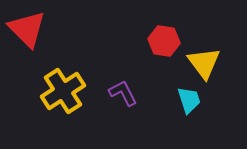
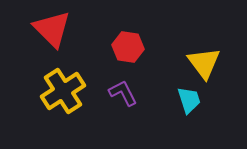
red triangle: moved 25 px right
red hexagon: moved 36 px left, 6 px down
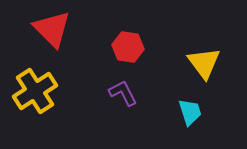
yellow cross: moved 28 px left
cyan trapezoid: moved 1 px right, 12 px down
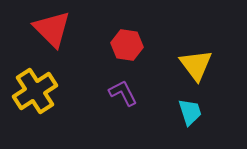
red hexagon: moved 1 px left, 2 px up
yellow triangle: moved 8 px left, 2 px down
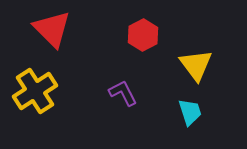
red hexagon: moved 16 px right, 10 px up; rotated 24 degrees clockwise
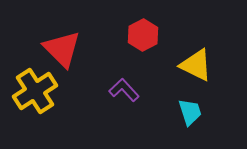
red triangle: moved 10 px right, 20 px down
yellow triangle: rotated 27 degrees counterclockwise
purple L-shape: moved 1 px right, 3 px up; rotated 16 degrees counterclockwise
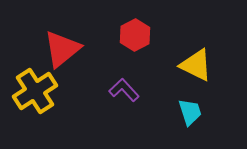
red hexagon: moved 8 px left
red triangle: rotated 36 degrees clockwise
